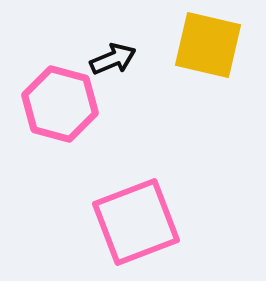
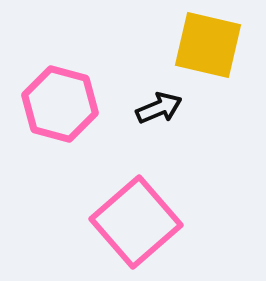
black arrow: moved 46 px right, 49 px down
pink square: rotated 20 degrees counterclockwise
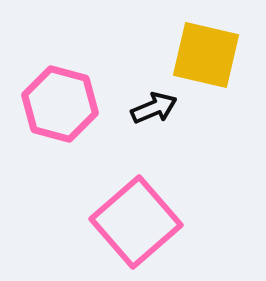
yellow square: moved 2 px left, 10 px down
black arrow: moved 5 px left
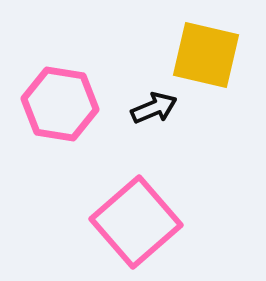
pink hexagon: rotated 6 degrees counterclockwise
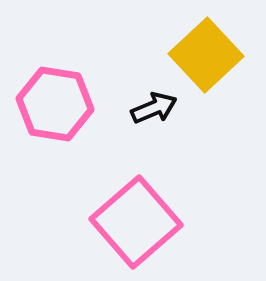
yellow square: rotated 34 degrees clockwise
pink hexagon: moved 5 px left
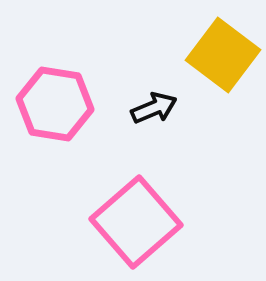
yellow square: moved 17 px right; rotated 10 degrees counterclockwise
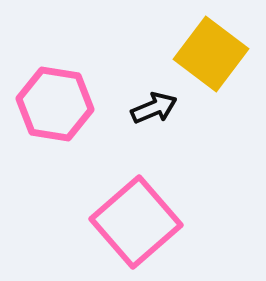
yellow square: moved 12 px left, 1 px up
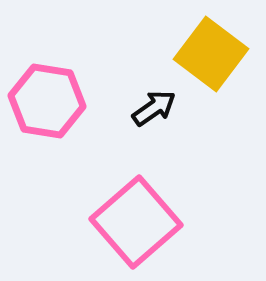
pink hexagon: moved 8 px left, 3 px up
black arrow: rotated 12 degrees counterclockwise
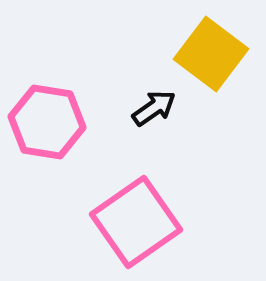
pink hexagon: moved 21 px down
pink square: rotated 6 degrees clockwise
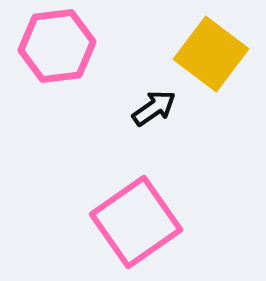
pink hexagon: moved 10 px right, 76 px up; rotated 16 degrees counterclockwise
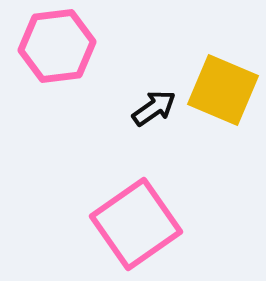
yellow square: moved 12 px right, 36 px down; rotated 14 degrees counterclockwise
pink square: moved 2 px down
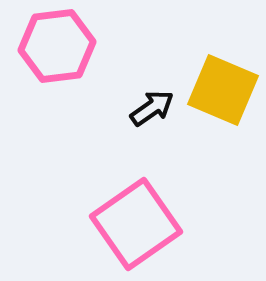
black arrow: moved 2 px left
